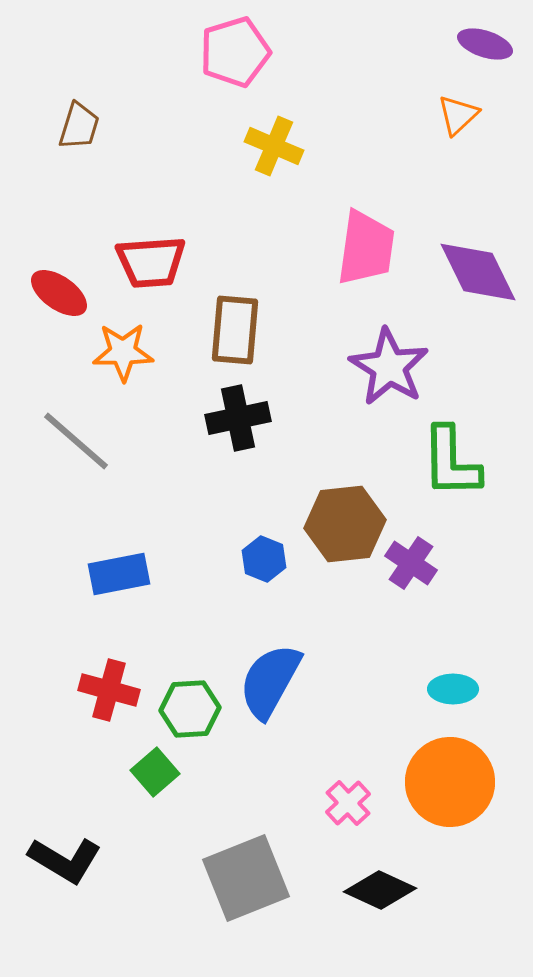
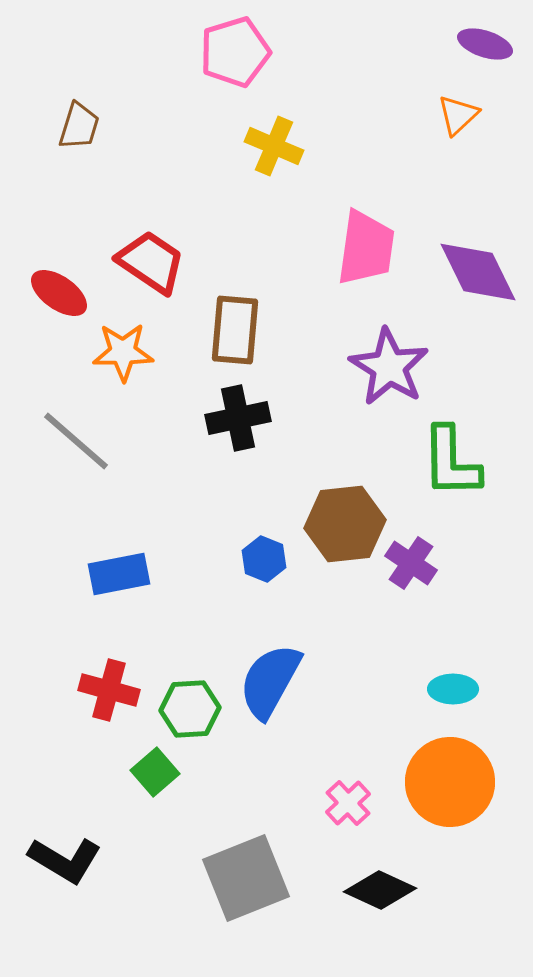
red trapezoid: rotated 142 degrees counterclockwise
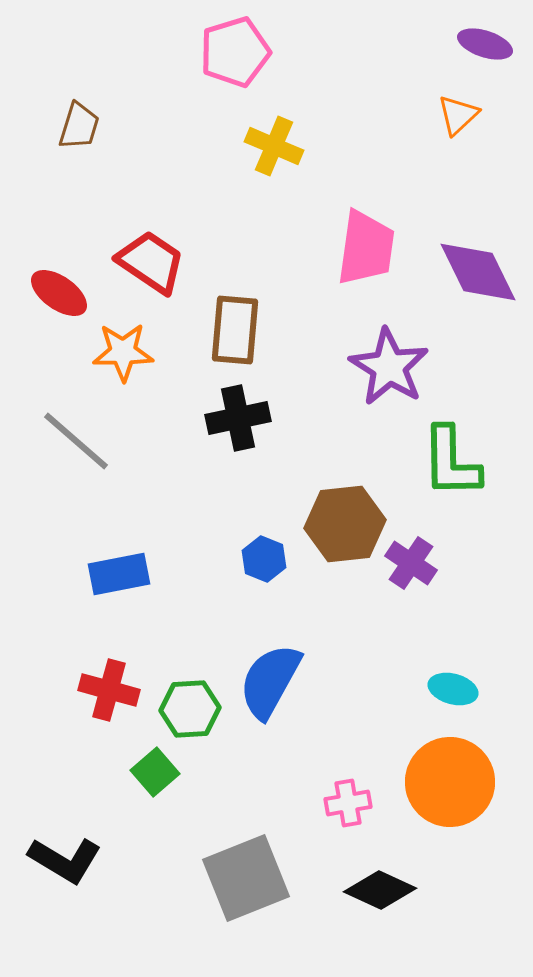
cyan ellipse: rotated 15 degrees clockwise
pink cross: rotated 33 degrees clockwise
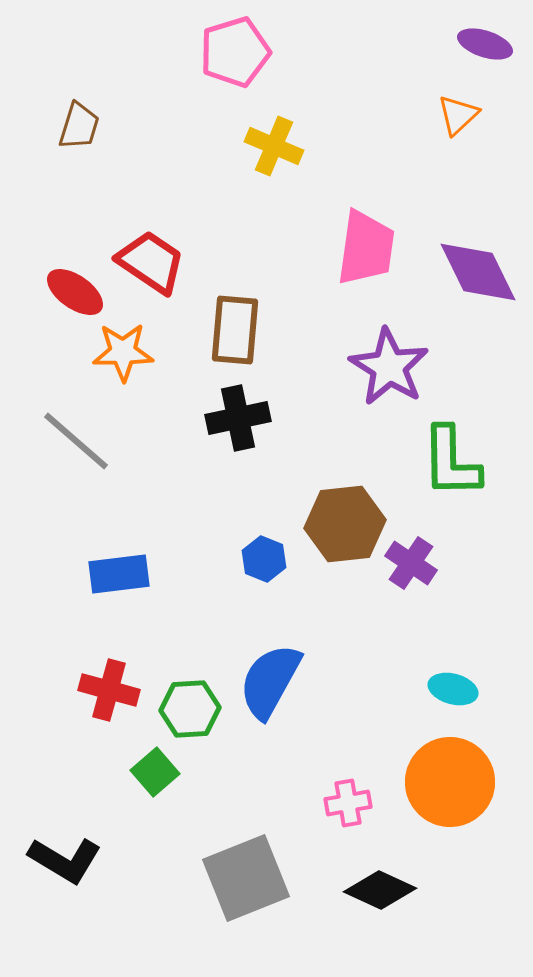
red ellipse: moved 16 px right, 1 px up
blue rectangle: rotated 4 degrees clockwise
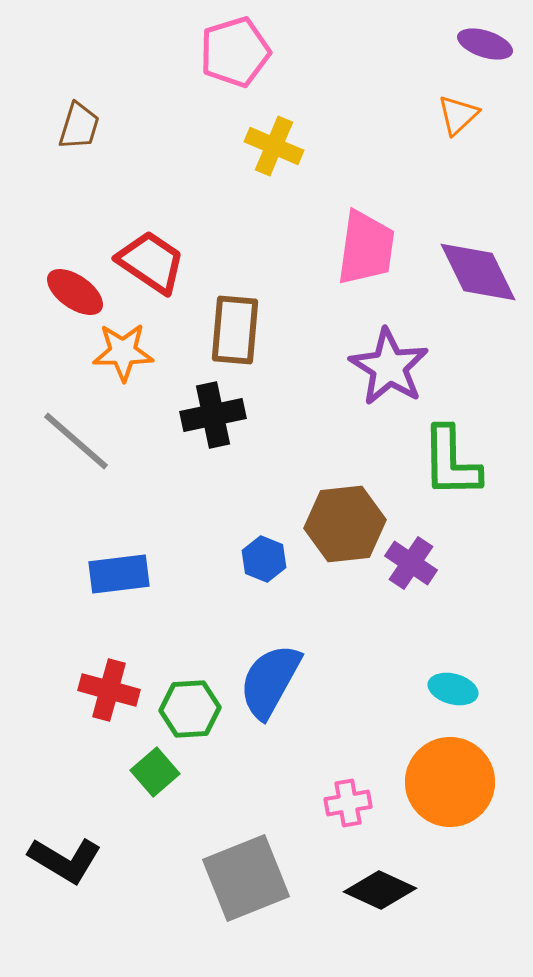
black cross: moved 25 px left, 3 px up
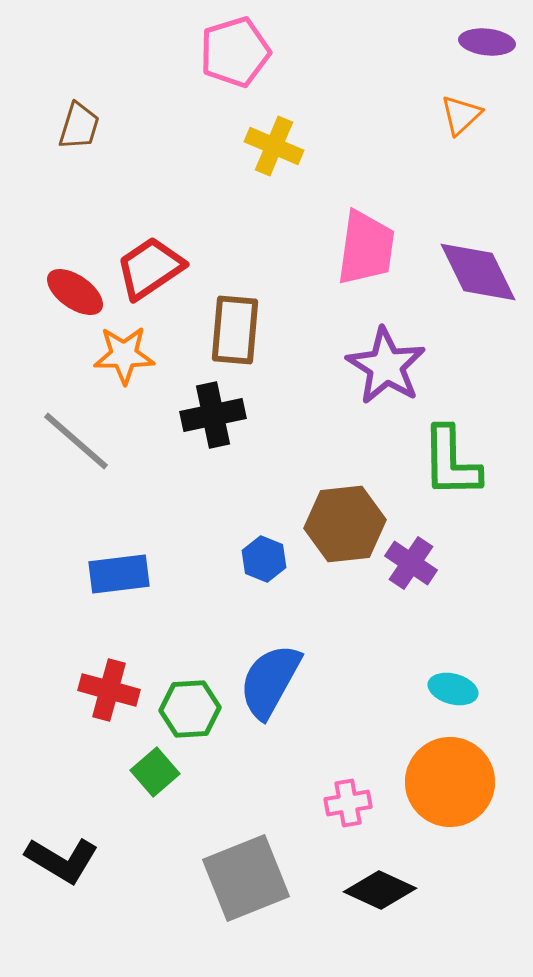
purple ellipse: moved 2 px right, 2 px up; rotated 12 degrees counterclockwise
orange triangle: moved 3 px right
red trapezoid: moved 1 px left, 6 px down; rotated 68 degrees counterclockwise
orange star: moved 1 px right, 3 px down
purple star: moved 3 px left, 1 px up
black L-shape: moved 3 px left
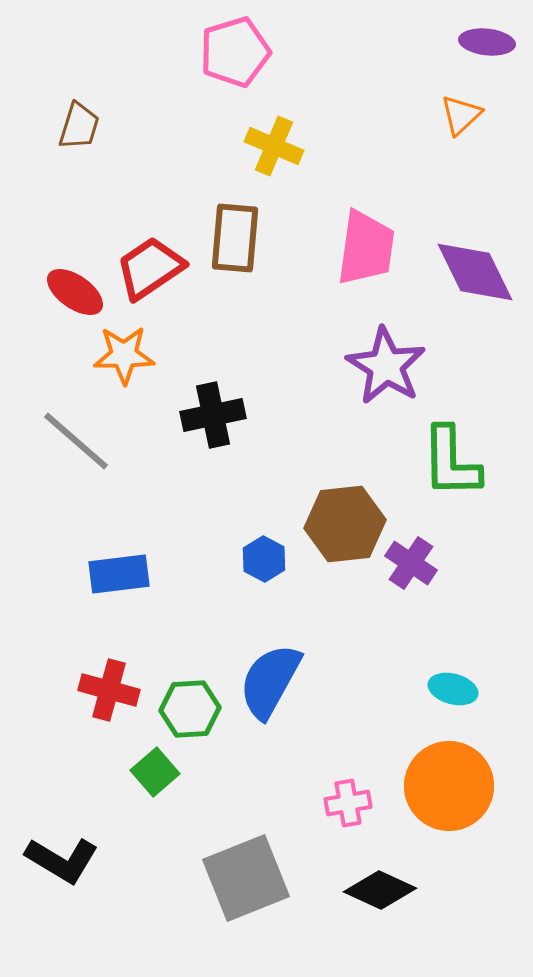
purple diamond: moved 3 px left
brown rectangle: moved 92 px up
blue hexagon: rotated 6 degrees clockwise
orange circle: moved 1 px left, 4 px down
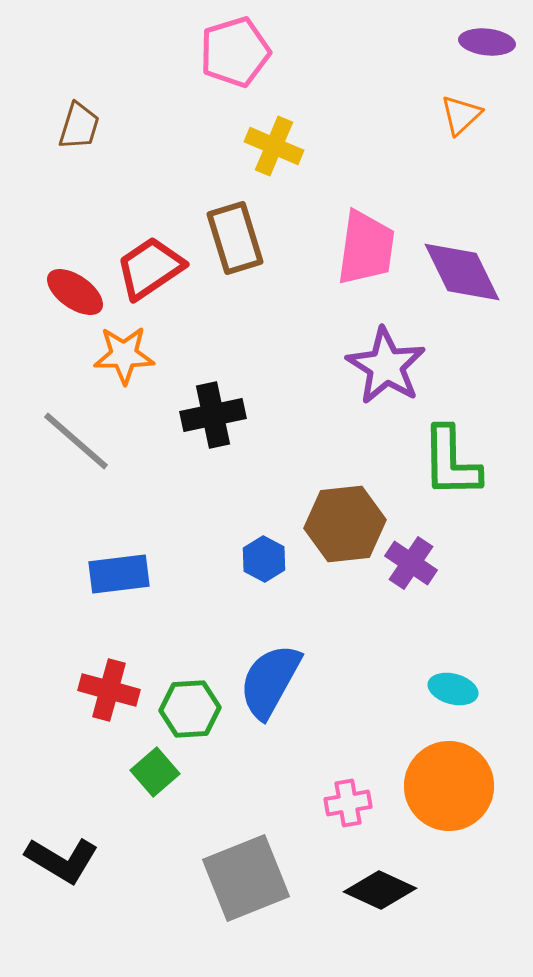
brown rectangle: rotated 22 degrees counterclockwise
purple diamond: moved 13 px left
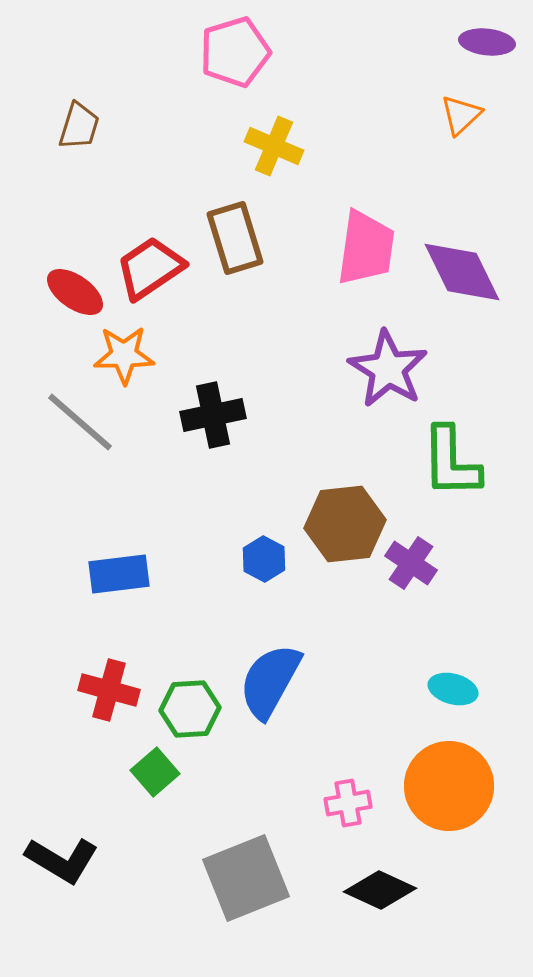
purple star: moved 2 px right, 3 px down
gray line: moved 4 px right, 19 px up
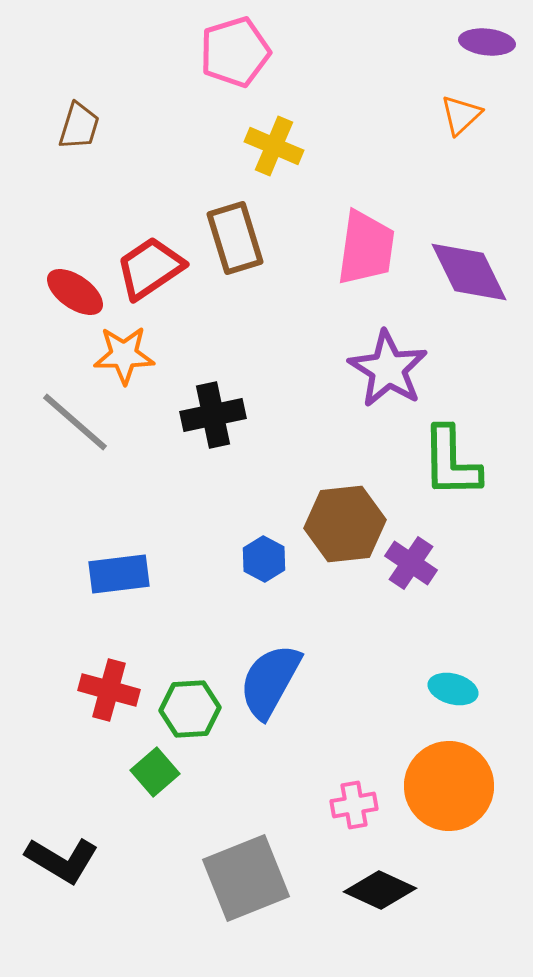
purple diamond: moved 7 px right
gray line: moved 5 px left
pink cross: moved 6 px right, 2 px down
